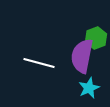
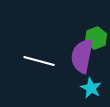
white line: moved 2 px up
cyan star: moved 2 px right; rotated 20 degrees counterclockwise
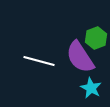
purple semicircle: moved 2 px left, 1 px down; rotated 44 degrees counterclockwise
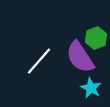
white line: rotated 64 degrees counterclockwise
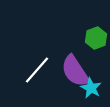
purple semicircle: moved 5 px left, 14 px down
white line: moved 2 px left, 9 px down
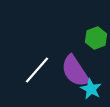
cyan star: moved 1 px down
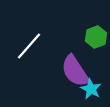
green hexagon: moved 1 px up
white line: moved 8 px left, 24 px up
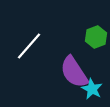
purple semicircle: moved 1 px left, 1 px down
cyan star: moved 1 px right
